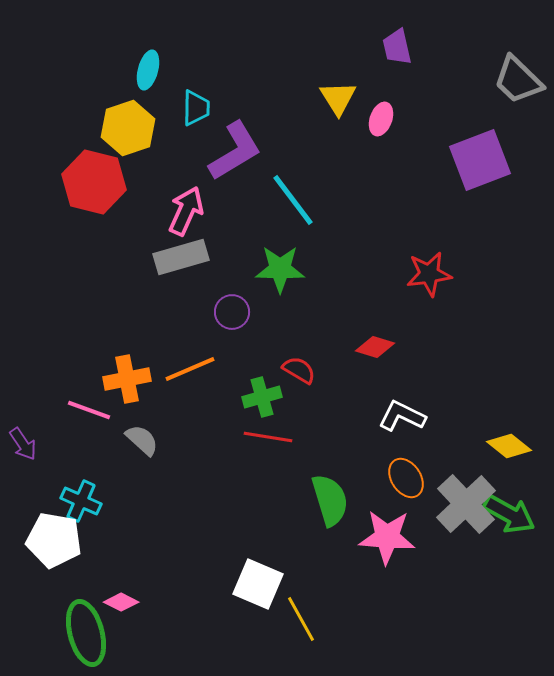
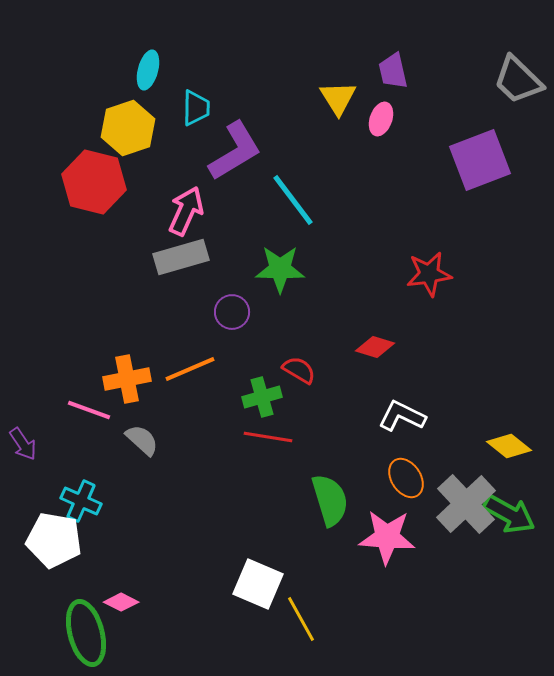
purple trapezoid: moved 4 px left, 24 px down
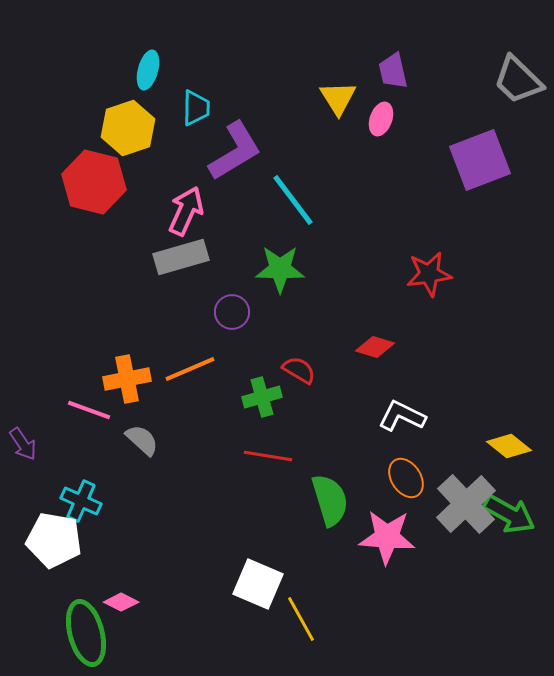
red line: moved 19 px down
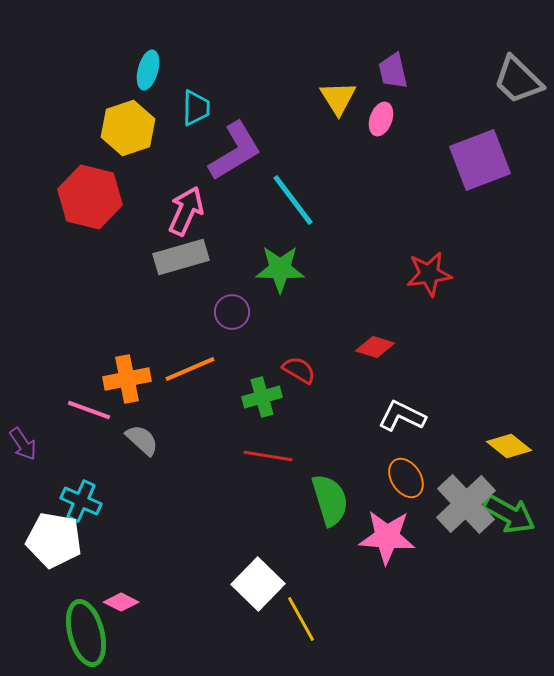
red hexagon: moved 4 px left, 15 px down
white square: rotated 21 degrees clockwise
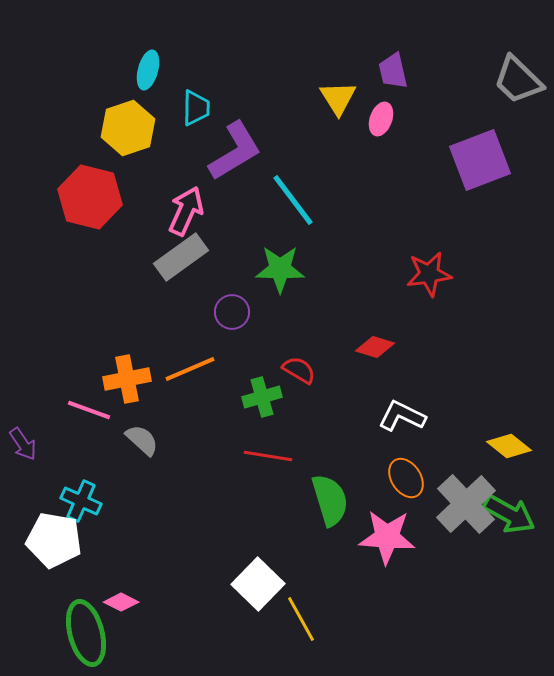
gray rectangle: rotated 20 degrees counterclockwise
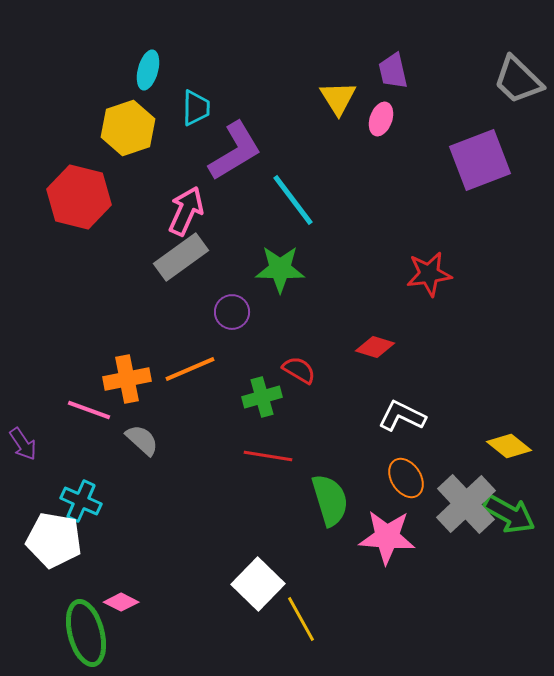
red hexagon: moved 11 px left
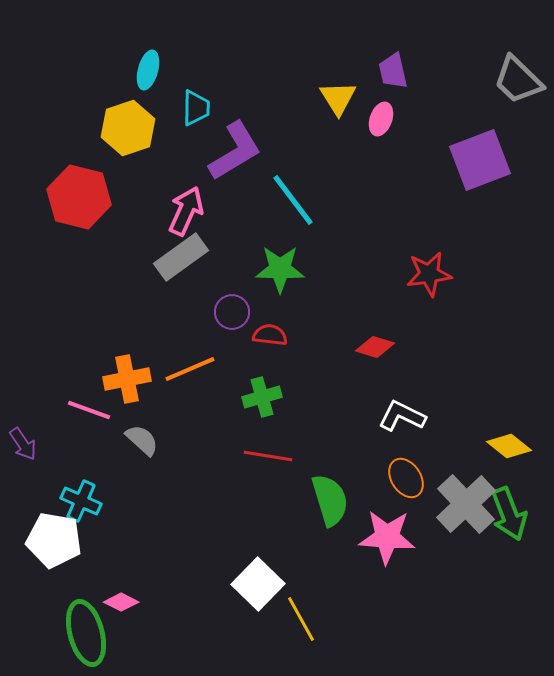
red semicircle: moved 29 px left, 35 px up; rotated 24 degrees counterclockwise
green arrow: rotated 40 degrees clockwise
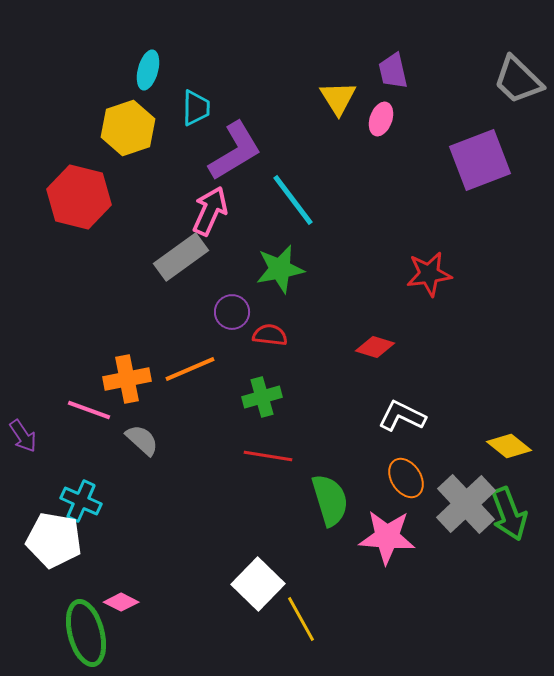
pink arrow: moved 24 px right
green star: rotated 12 degrees counterclockwise
purple arrow: moved 8 px up
